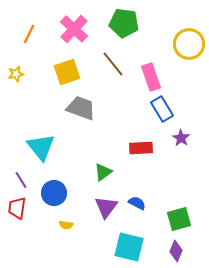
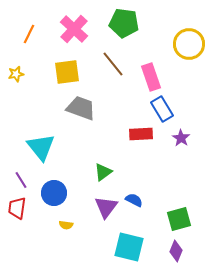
yellow square: rotated 12 degrees clockwise
red rectangle: moved 14 px up
blue semicircle: moved 3 px left, 3 px up
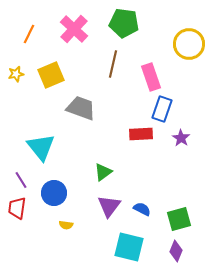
brown line: rotated 52 degrees clockwise
yellow square: moved 16 px left, 3 px down; rotated 16 degrees counterclockwise
blue rectangle: rotated 50 degrees clockwise
blue semicircle: moved 8 px right, 9 px down
purple triangle: moved 3 px right, 1 px up
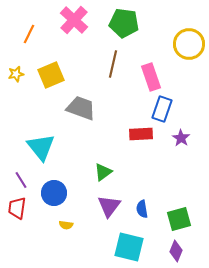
pink cross: moved 9 px up
blue semicircle: rotated 126 degrees counterclockwise
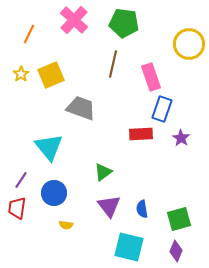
yellow star: moved 5 px right; rotated 21 degrees counterclockwise
cyan triangle: moved 8 px right
purple line: rotated 66 degrees clockwise
purple triangle: rotated 15 degrees counterclockwise
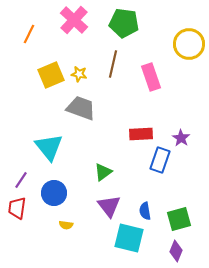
yellow star: moved 58 px right; rotated 28 degrees counterclockwise
blue rectangle: moved 2 px left, 51 px down
blue semicircle: moved 3 px right, 2 px down
cyan square: moved 9 px up
